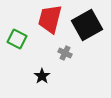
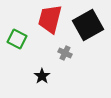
black square: moved 1 px right
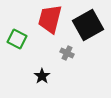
gray cross: moved 2 px right
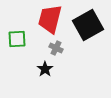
green square: rotated 30 degrees counterclockwise
gray cross: moved 11 px left, 5 px up
black star: moved 3 px right, 7 px up
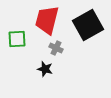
red trapezoid: moved 3 px left, 1 px down
black star: rotated 21 degrees counterclockwise
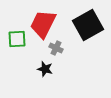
red trapezoid: moved 4 px left, 4 px down; rotated 12 degrees clockwise
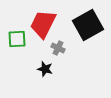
gray cross: moved 2 px right
